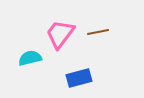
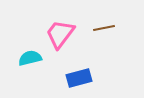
brown line: moved 6 px right, 4 px up
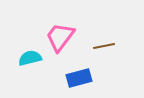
brown line: moved 18 px down
pink trapezoid: moved 3 px down
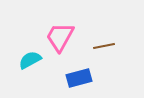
pink trapezoid: rotated 8 degrees counterclockwise
cyan semicircle: moved 2 px down; rotated 15 degrees counterclockwise
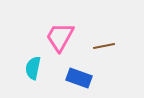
cyan semicircle: moved 3 px right, 8 px down; rotated 50 degrees counterclockwise
blue rectangle: rotated 35 degrees clockwise
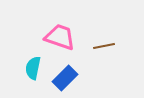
pink trapezoid: rotated 80 degrees clockwise
blue rectangle: moved 14 px left; rotated 65 degrees counterclockwise
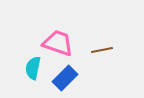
pink trapezoid: moved 2 px left, 6 px down
brown line: moved 2 px left, 4 px down
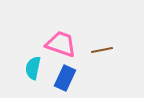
pink trapezoid: moved 3 px right, 1 px down
blue rectangle: rotated 20 degrees counterclockwise
